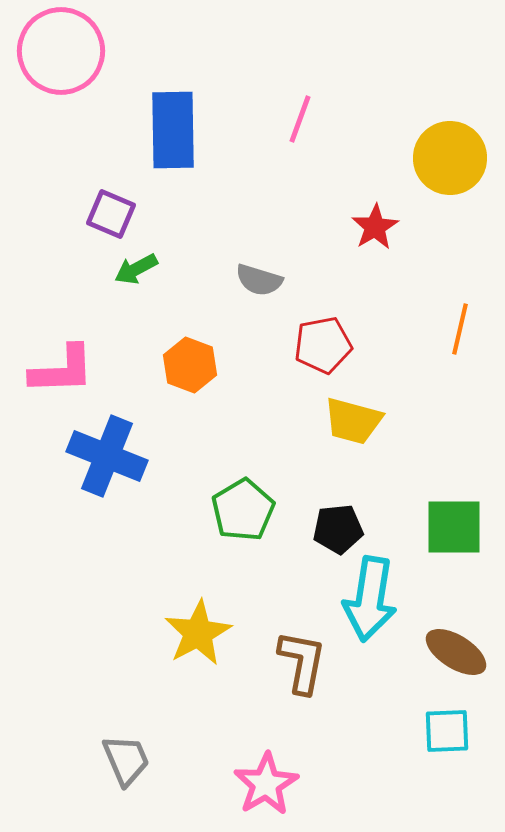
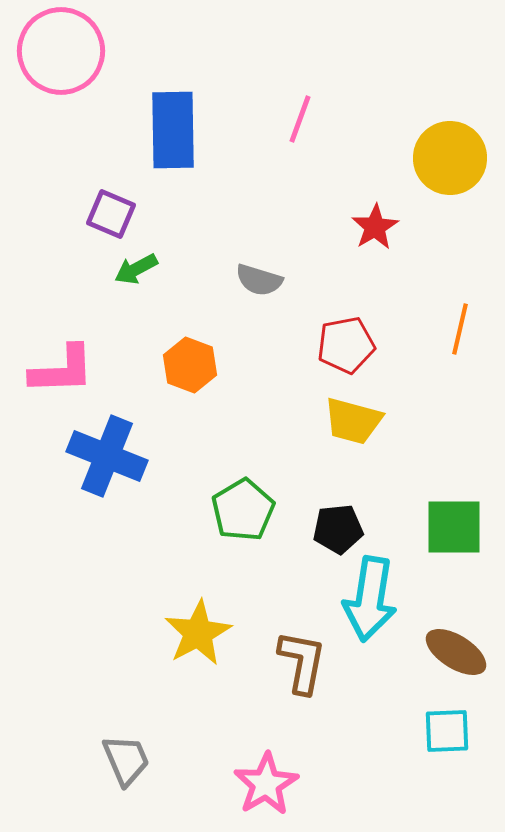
red pentagon: moved 23 px right
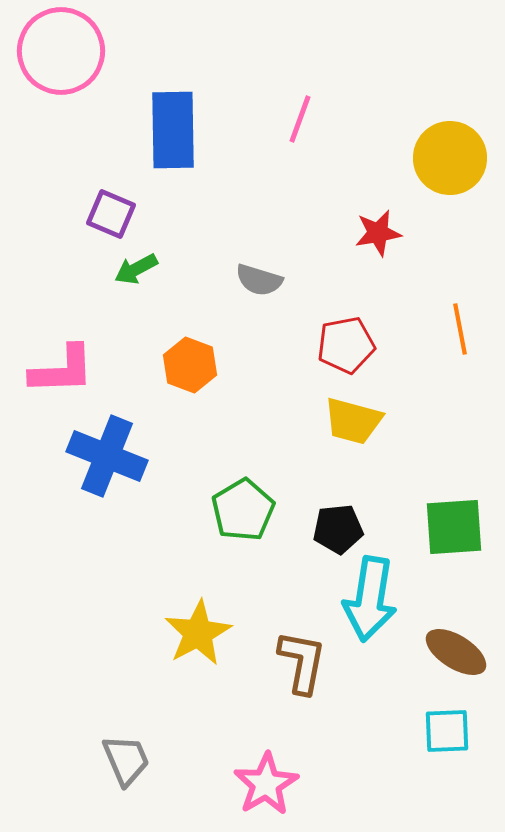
red star: moved 3 px right, 6 px down; rotated 21 degrees clockwise
orange line: rotated 24 degrees counterclockwise
green square: rotated 4 degrees counterclockwise
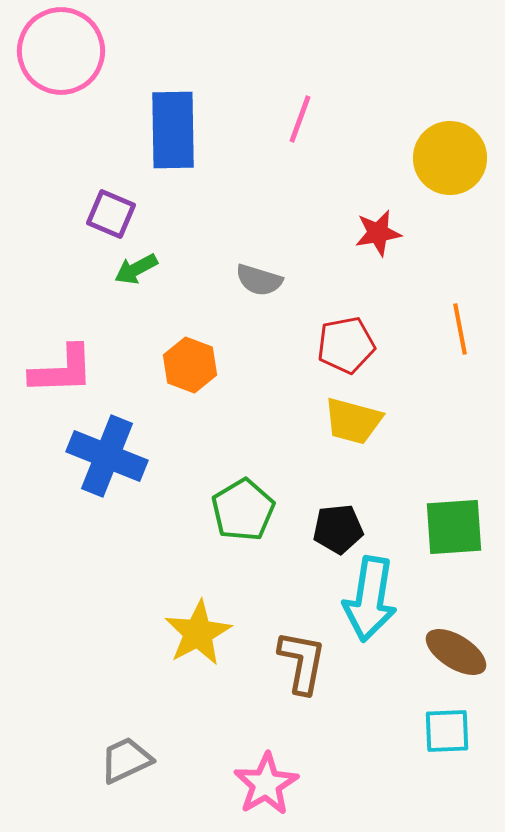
gray trapezoid: rotated 92 degrees counterclockwise
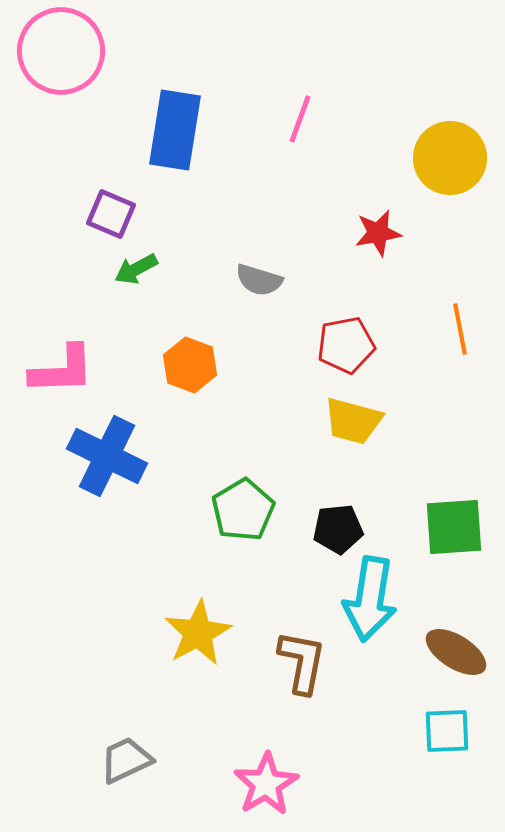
blue rectangle: moved 2 px right; rotated 10 degrees clockwise
blue cross: rotated 4 degrees clockwise
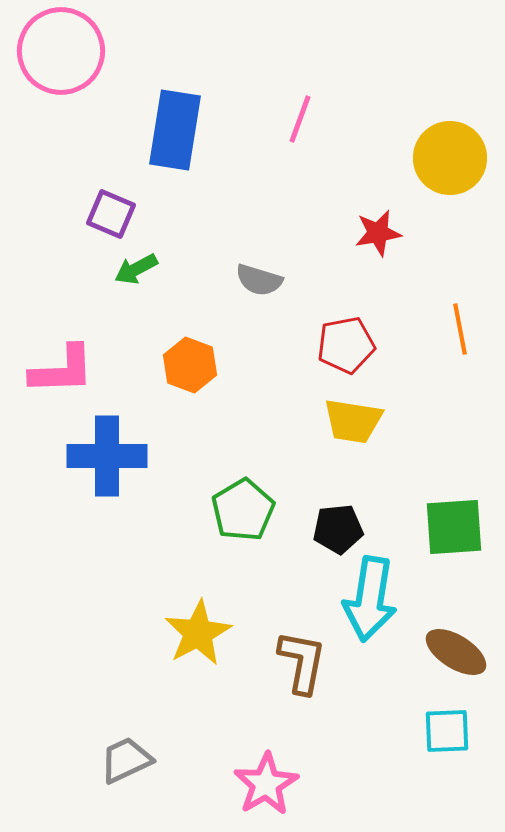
yellow trapezoid: rotated 6 degrees counterclockwise
blue cross: rotated 26 degrees counterclockwise
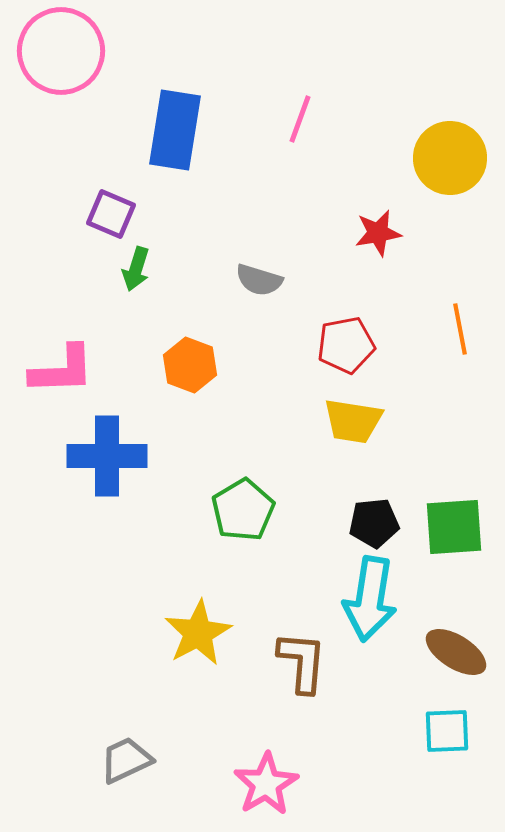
green arrow: rotated 45 degrees counterclockwise
black pentagon: moved 36 px right, 6 px up
brown L-shape: rotated 6 degrees counterclockwise
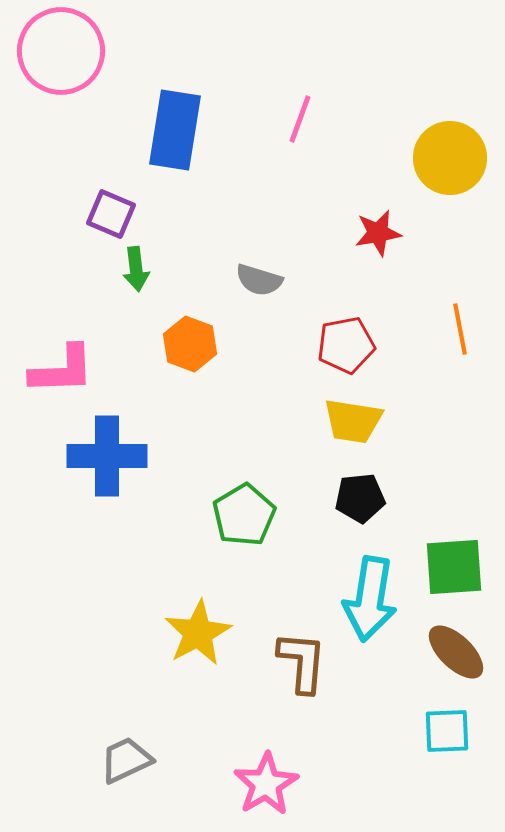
green arrow: rotated 24 degrees counterclockwise
orange hexagon: moved 21 px up
green pentagon: moved 1 px right, 5 px down
black pentagon: moved 14 px left, 25 px up
green square: moved 40 px down
brown ellipse: rotated 12 degrees clockwise
